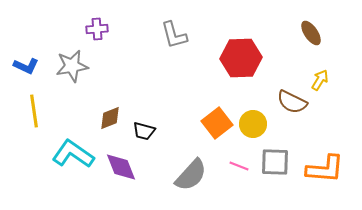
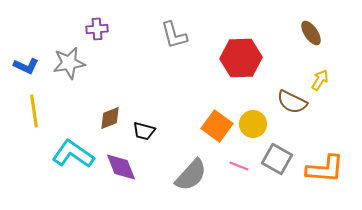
gray star: moved 3 px left, 3 px up
orange square: moved 3 px down; rotated 16 degrees counterclockwise
gray square: moved 2 px right, 3 px up; rotated 28 degrees clockwise
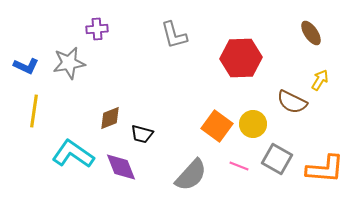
yellow line: rotated 16 degrees clockwise
black trapezoid: moved 2 px left, 3 px down
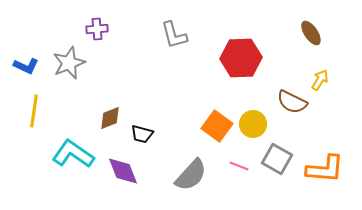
gray star: rotated 12 degrees counterclockwise
purple diamond: moved 2 px right, 4 px down
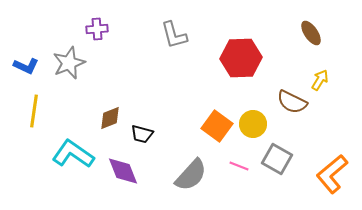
orange L-shape: moved 7 px right, 5 px down; rotated 135 degrees clockwise
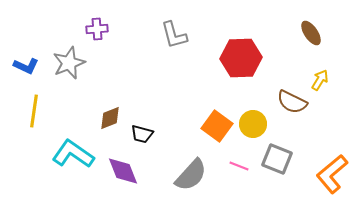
gray square: rotated 8 degrees counterclockwise
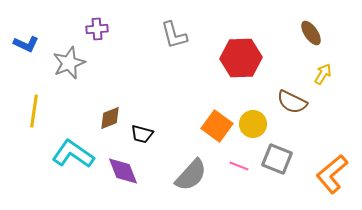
blue L-shape: moved 22 px up
yellow arrow: moved 3 px right, 6 px up
